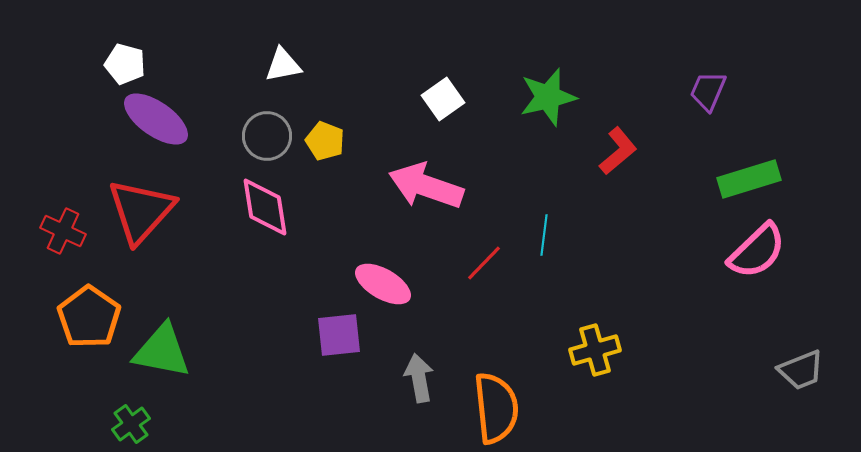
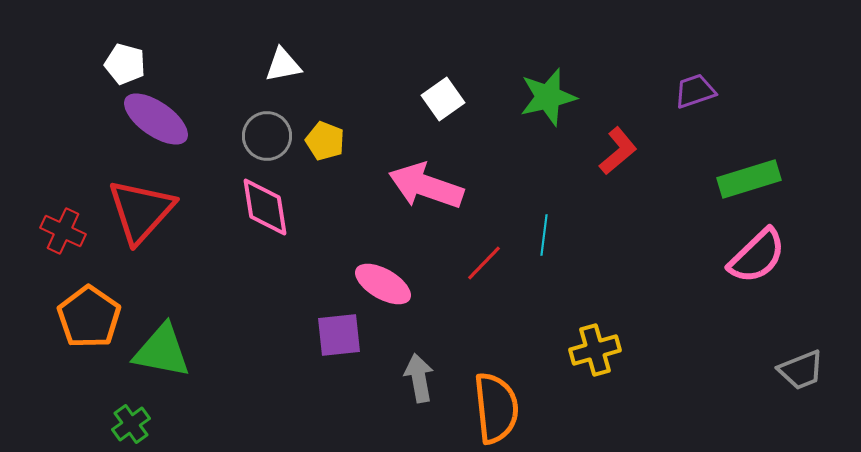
purple trapezoid: moved 13 px left; rotated 48 degrees clockwise
pink semicircle: moved 5 px down
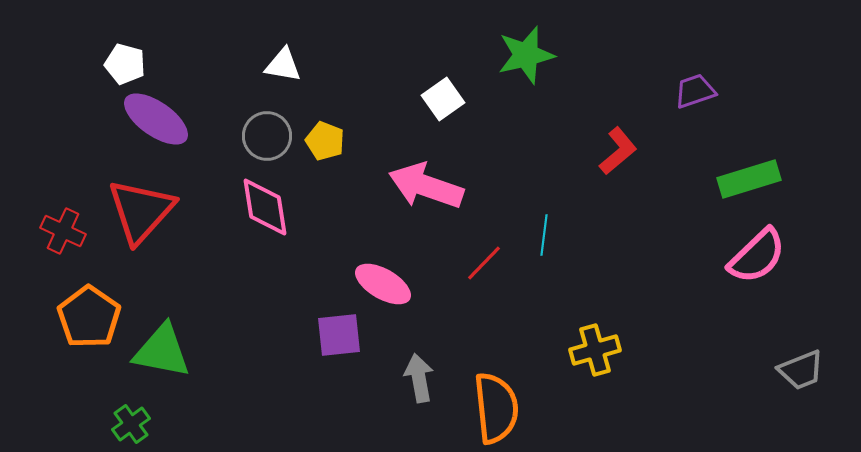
white triangle: rotated 21 degrees clockwise
green star: moved 22 px left, 42 px up
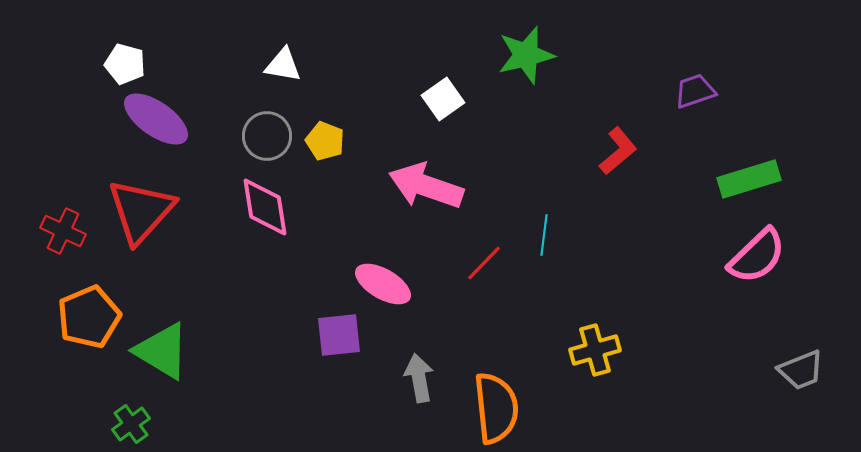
orange pentagon: rotated 14 degrees clockwise
green triangle: rotated 20 degrees clockwise
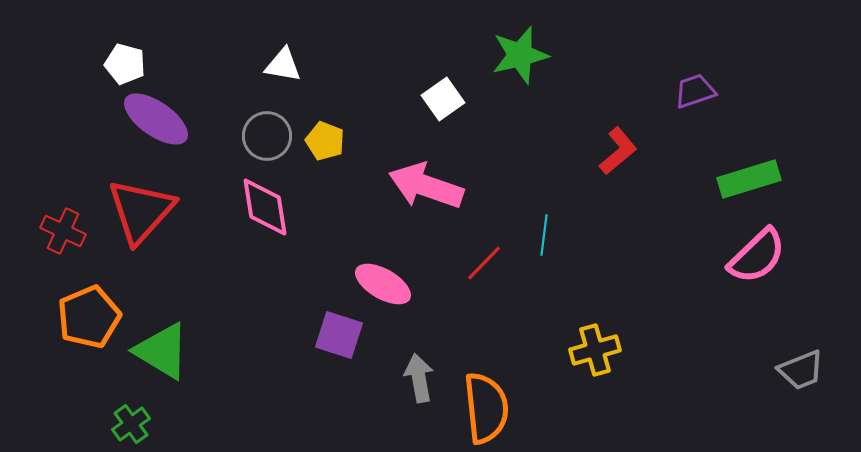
green star: moved 6 px left
purple square: rotated 24 degrees clockwise
orange semicircle: moved 10 px left
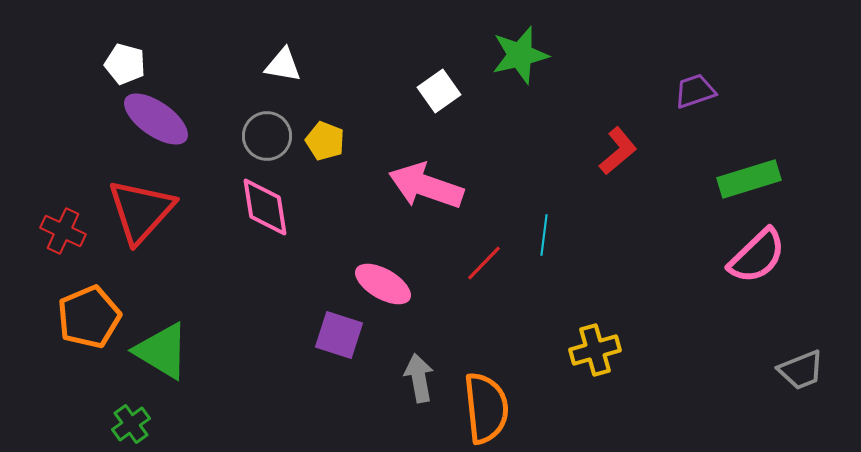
white square: moved 4 px left, 8 px up
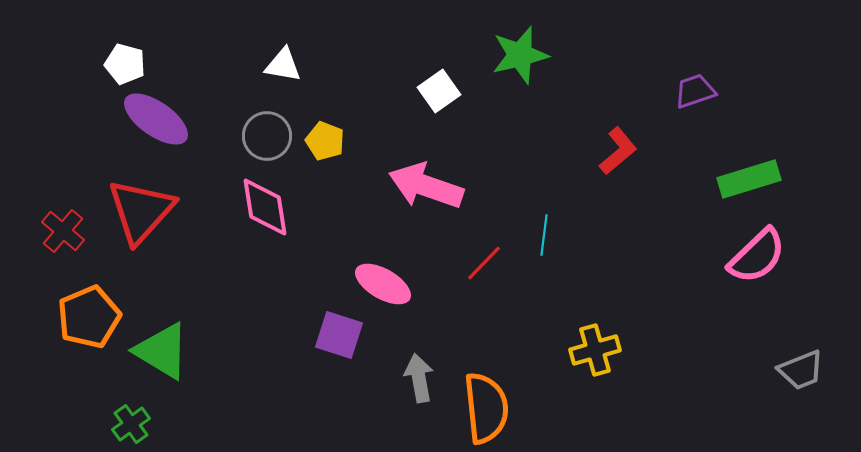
red cross: rotated 15 degrees clockwise
